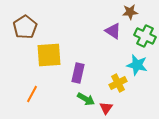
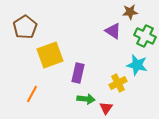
yellow square: moved 1 px right; rotated 16 degrees counterclockwise
green arrow: rotated 24 degrees counterclockwise
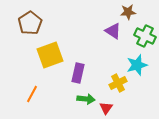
brown star: moved 2 px left
brown pentagon: moved 5 px right, 4 px up
cyan star: rotated 30 degrees counterclockwise
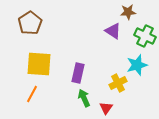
yellow square: moved 11 px left, 9 px down; rotated 24 degrees clockwise
green arrow: moved 2 px left, 1 px up; rotated 120 degrees counterclockwise
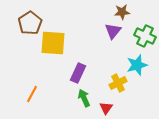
brown star: moved 6 px left
purple triangle: rotated 36 degrees clockwise
yellow square: moved 14 px right, 21 px up
purple rectangle: rotated 12 degrees clockwise
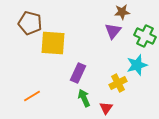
brown pentagon: rotated 25 degrees counterclockwise
orange line: moved 2 px down; rotated 30 degrees clockwise
